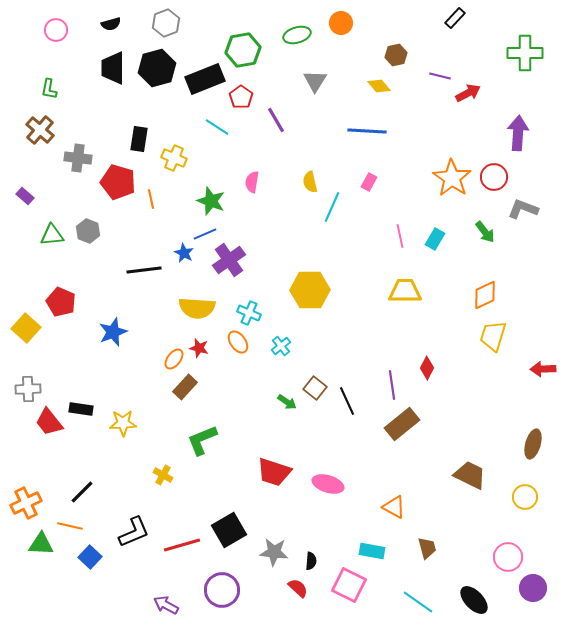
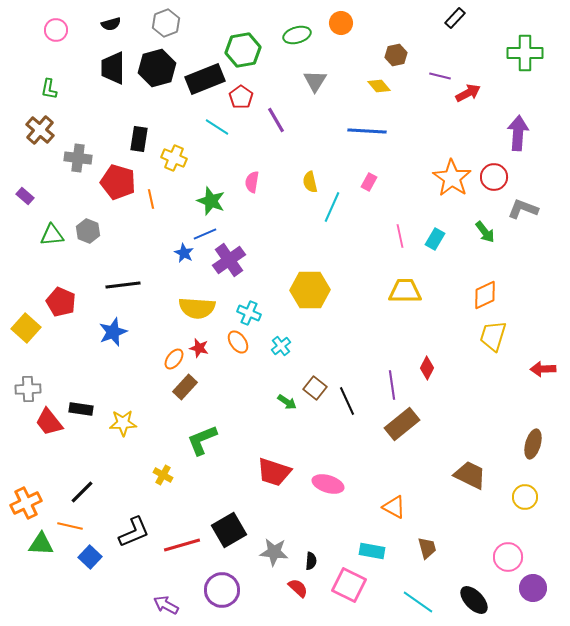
black line at (144, 270): moved 21 px left, 15 px down
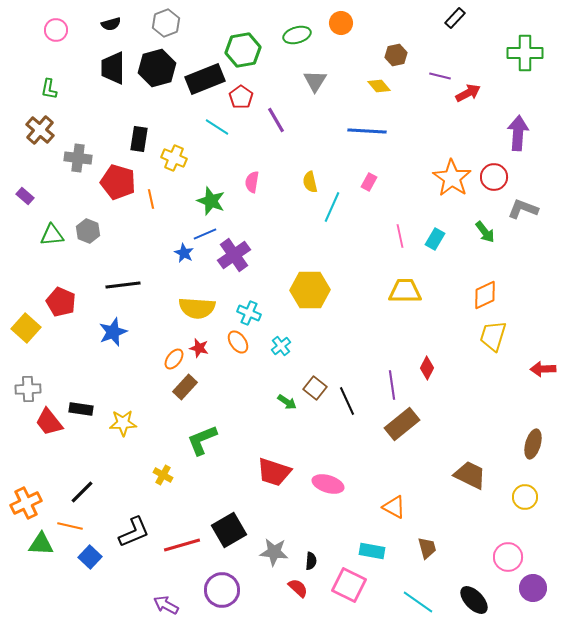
purple cross at (229, 260): moved 5 px right, 5 px up
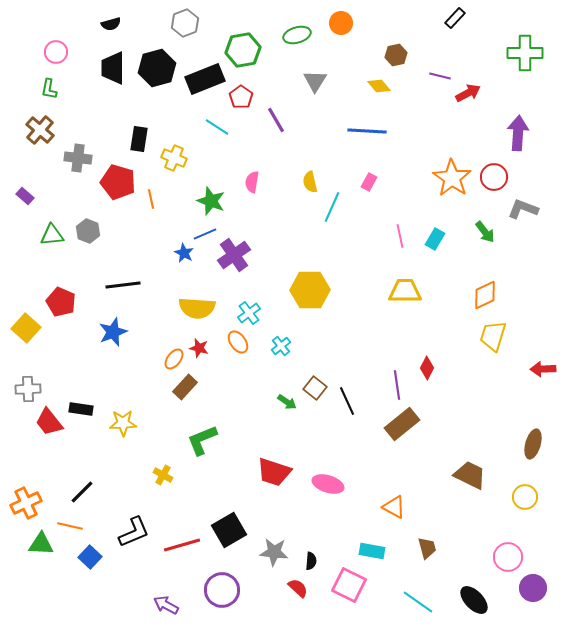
gray hexagon at (166, 23): moved 19 px right
pink circle at (56, 30): moved 22 px down
cyan cross at (249, 313): rotated 30 degrees clockwise
purple line at (392, 385): moved 5 px right
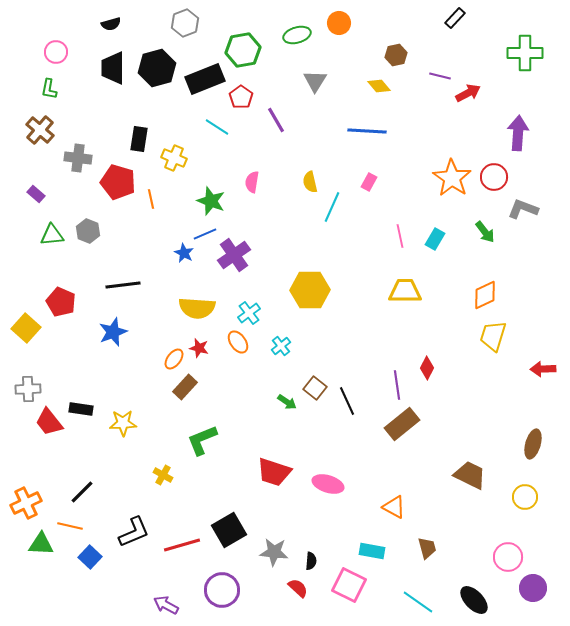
orange circle at (341, 23): moved 2 px left
purple rectangle at (25, 196): moved 11 px right, 2 px up
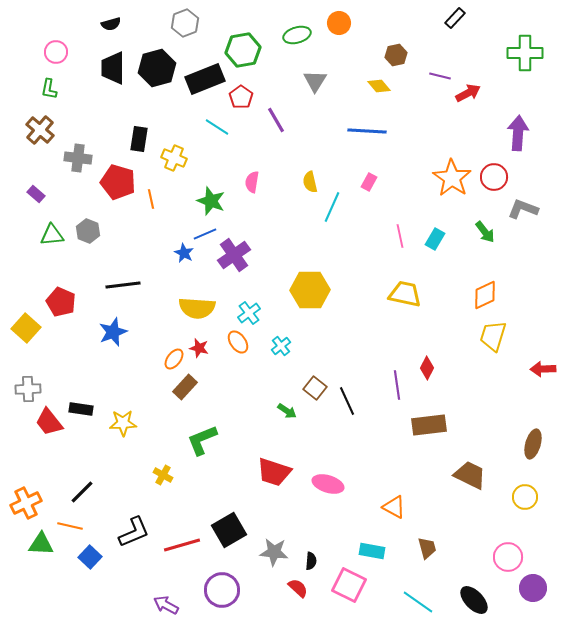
yellow trapezoid at (405, 291): moved 3 px down; rotated 12 degrees clockwise
green arrow at (287, 402): moved 9 px down
brown rectangle at (402, 424): moved 27 px right, 1 px down; rotated 32 degrees clockwise
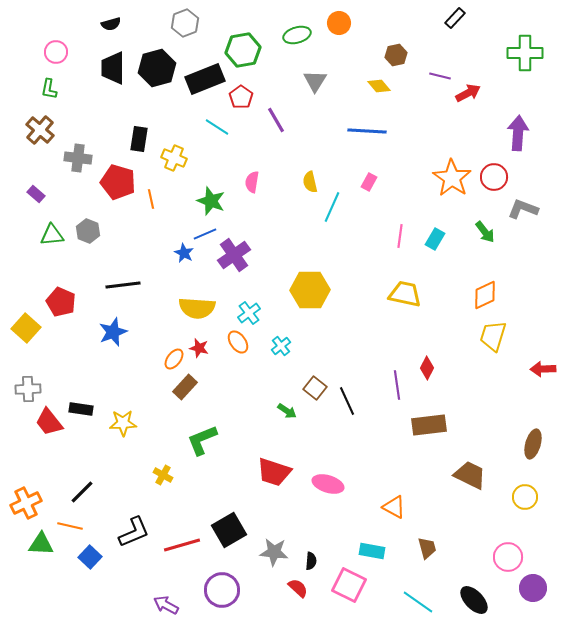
pink line at (400, 236): rotated 20 degrees clockwise
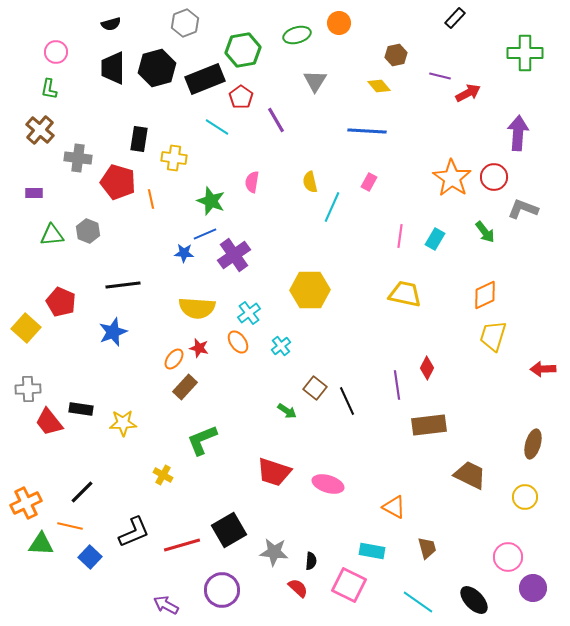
yellow cross at (174, 158): rotated 15 degrees counterclockwise
purple rectangle at (36, 194): moved 2 px left, 1 px up; rotated 42 degrees counterclockwise
blue star at (184, 253): rotated 24 degrees counterclockwise
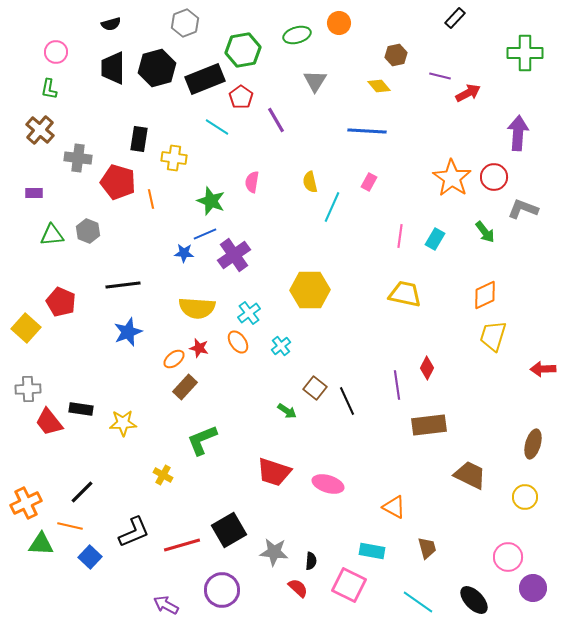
blue star at (113, 332): moved 15 px right
orange ellipse at (174, 359): rotated 15 degrees clockwise
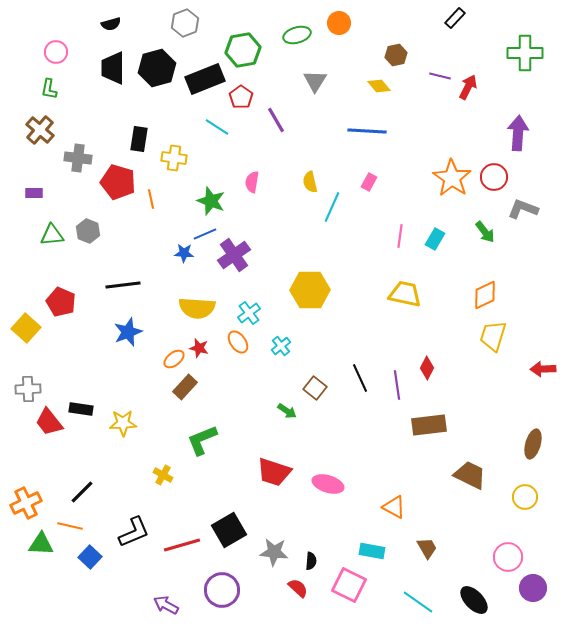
red arrow at (468, 93): moved 6 px up; rotated 35 degrees counterclockwise
black line at (347, 401): moved 13 px right, 23 px up
brown trapezoid at (427, 548): rotated 15 degrees counterclockwise
